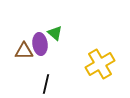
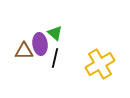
black line: moved 9 px right, 26 px up
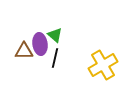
green triangle: moved 2 px down
yellow cross: moved 3 px right, 1 px down
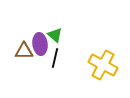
yellow cross: rotated 32 degrees counterclockwise
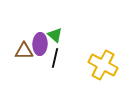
purple ellipse: rotated 10 degrees clockwise
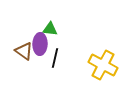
green triangle: moved 5 px left, 6 px up; rotated 35 degrees counterclockwise
brown triangle: rotated 36 degrees clockwise
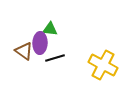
purple ellipse: moved 1 px up
black line: rotated 60 degrees clockwise
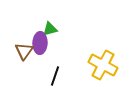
green triangle: rotated 21 degrees counterclockwise
brown triangle: rotated 30 degrees clockwise
black line: moved 18 px down; rotated 54 degrees counterclockwise
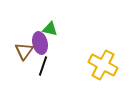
green triangle: rotated 28 degrees clockwise
purple ellipse: rotated 15 degrees counterclockwise
black line: moved 12 px left, 10 px up
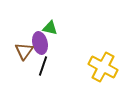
green triangle: moved 1 px up
yellow cross: moved 2 px down
